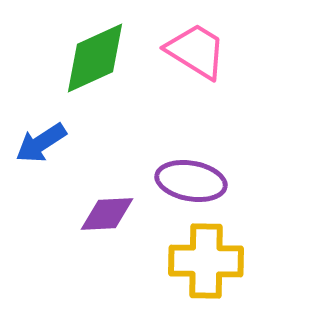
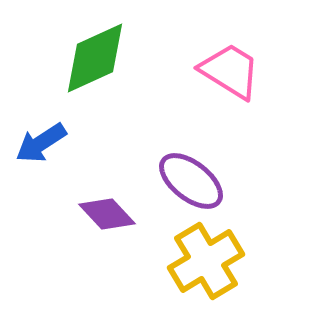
pink trapezoid: moved 34 px right, 20 px down
purple ellipse: rotated 28 degrees clockwise
purple diamond: rotated 50 degrees clockwise
yellow cross: rotated 32 degrees counterclockwise
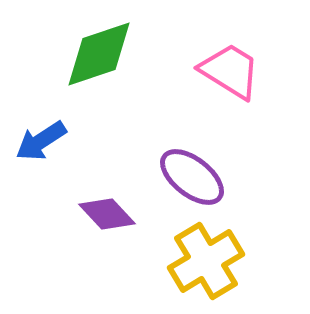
green diamond: moved 4 px right, 4 px up; rotated 6 degrees clockwise
blue arrow: moved 2 px up
purple ellipse: moved 1 px right, 4 px up
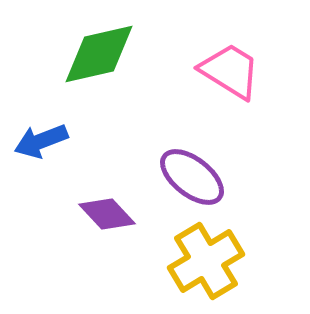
green diamond: rotated 6 degrees clockwise
blue arrow: rotated 12 degrees clockwise
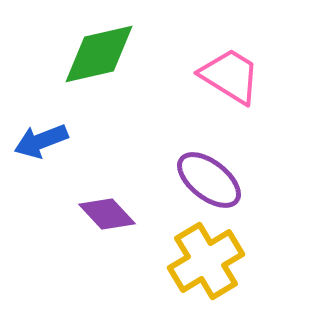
pink trapezoid: moved 5 px down
purple ellipse: moved 17 px right, 3 px down
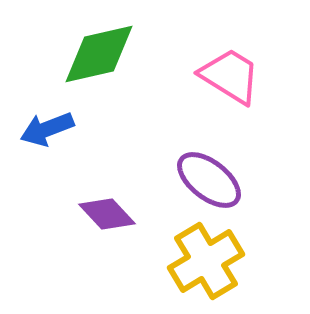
blue arrow: moved 6 px right, 12 px up
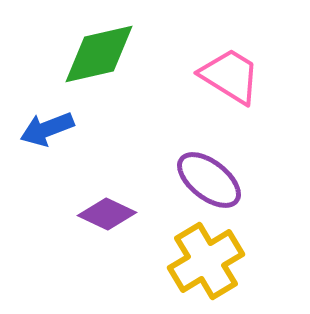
purple diamond: rotated 22 degrees counterclockwise
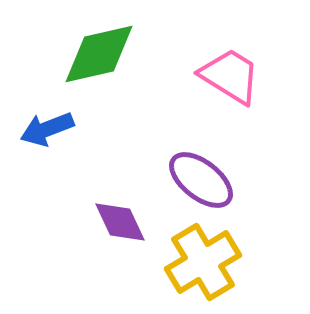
purple ellipse: moved 8 px left
purple diamond: moved 13 px right, 8 px down; rotated 40 degrees clockwise
yellow cross: moved 3 px left, 1 px down
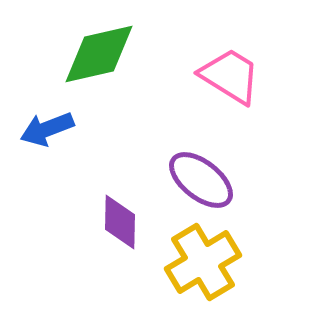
purple diamond: rotated 26 degrees clockwise
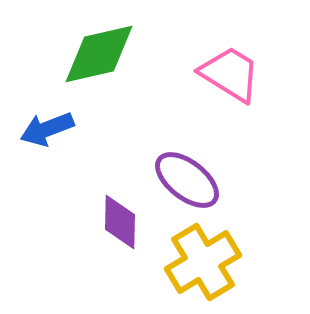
pink trapezoid: moved 2 px up
purple ellipse: moved 14 px left
